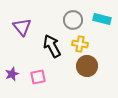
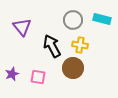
yellow cross: moved 1 px down
brown circle: moved 14 px left, 2 px down
pink square: rotated 21 degrees clockwise
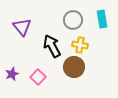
cyan rectangle: rotated 66 degrees clockwise
brown circle: moved 1 px right, 1 px up
pink square: rotated 35 degrees clockwise
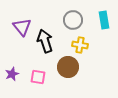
cyan rectangle: moved 2 px right, 1 px down
black arrow: moved 7 px left, 5 px up; rotated 10 degrees clockwise
brown circle: moved 6 px left
pink square: rotated 35 degrees counterclockwise
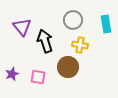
cyan rectangle: moved 2 px right, 4 px down
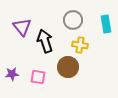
purple star: rotated 16 degrees clockwise
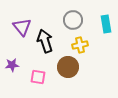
yellow cross: rotated 21 degrees counterclockwise
purple star: moved 9 px up
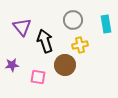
brown circle: moved 3 px left, 2 px up
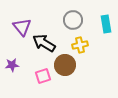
black arrow: moved 1 px left, 2 px down; rotated 40 degrees counterclockwise
pink square: moved 5 px right, 1 px up; rotated 28 degrees counterclockwise
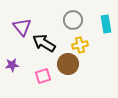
brown circle: moved 3 px right, 1 px up
